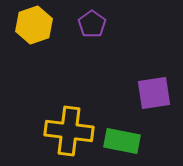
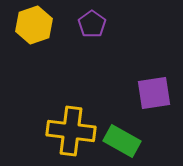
yellow cross: moved 2 px right
green rectangle: rotated 18 degrees clockwise
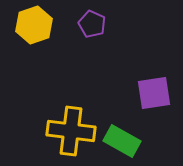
purple pentagon: rotated 12 degrees counterclockwise
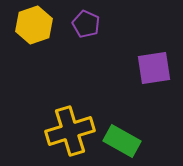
purple pentagon: moved 6 px left
purple square: moved 25 px up
yellow cross: moved 1 px left; rotated 24 degrees counterclockwise
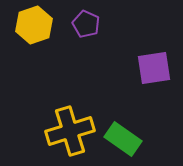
green rectangle: moved 1 px right, 2 px up; rotated 6 degrees clockwise
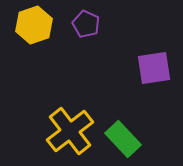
yellow cross: rotated 21 degrees counterclockwise
green rectangle: rotated 12 degrees clockwise
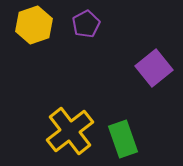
purple pentagon: rotated 20 degrees clockwise
purple square: rotated 30 degrees counterclockwise
green rectangle: rotated 24 degrees clockwise
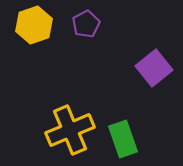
yellow cross: moved 1 px up; rotated 15 degrees clockwise
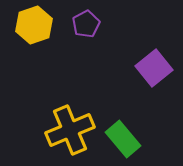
green rectangle: rotated 21 degrees counterclockwise
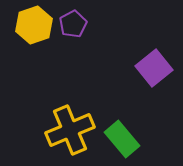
purple pentagon: moved 13 px left
green rectangle: moved 1 px left
